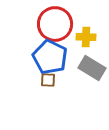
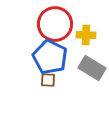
yellow cross: moved 2 px up
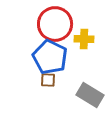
yellow cross: moved 2 px left, 4 px down
gray rectangle: moved 2 px left, 27 px down
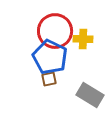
red circle: moved 7 px down
yellow cross: moved 1 px left
brown square: moved 1 px right, 1 px up; rotated 14 degrees counterclockwise
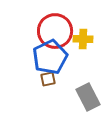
blue pentagon: rotated 20 degrees clockwise
brown square: moved 1 px left
gray rectangle: moved 2 px left, 2 px down; rotated 32 degrees clockwise
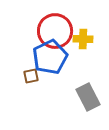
brown square: moved 17 px left, 3 px up
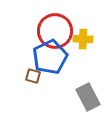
brown square: moved 2 px right; rotated 28 degrees clockwise
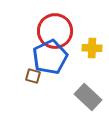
yellow cross: moved 9 px right, 9 px down
gray rectangle: rotated 20 degrees counterclockwise
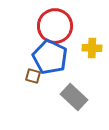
red circle: moved 5 px up
blue pentagon: rotated 20 degrees counterclockwise
gray rectangle: moved 14 px left
